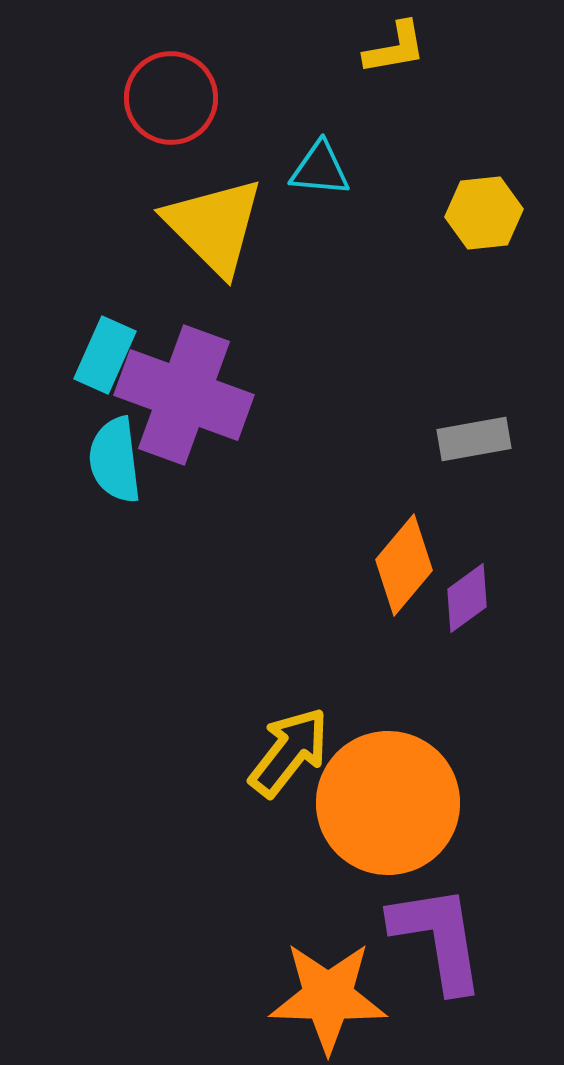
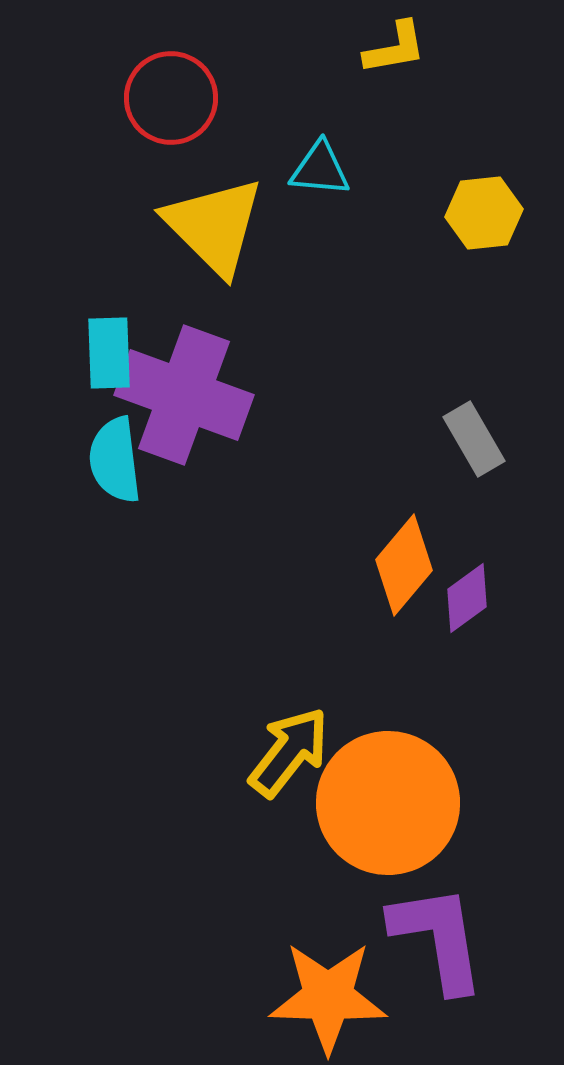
cyan rectangle: moved 4 px right, 2 px up; rotated 26 degrees counterclockwise
gray rectangle: rotated 70 degrees clockwise
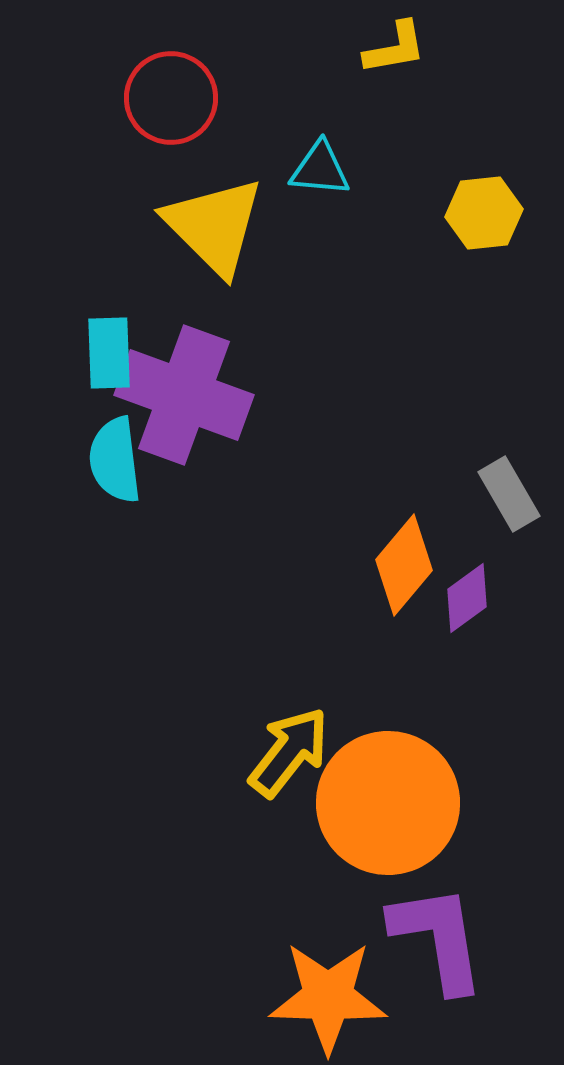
gray rectangle: moved 35 px right, 55 px down
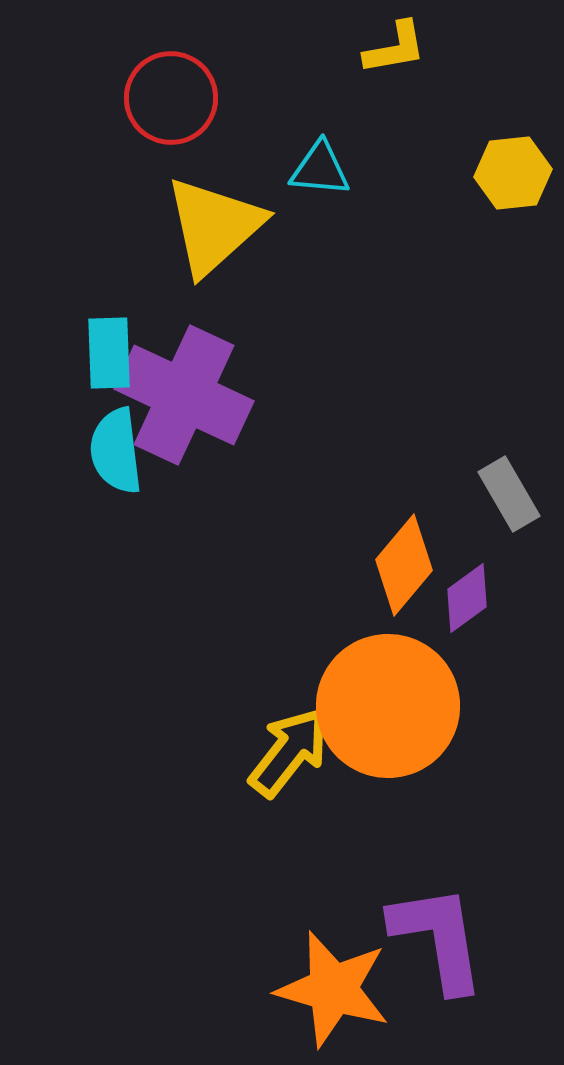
yellow hexagon: moved 29 px right, 40 px up
yellow triangle: rotated 33 degrees clockwise
purple cross: rotated 5 degrees clockwise
cyan semicircle: moved 1 px right, 9 px up
orange circle: moved 97 px up
orange star: moved 5 px right, 8 px up; rotated 14 degrees clockwise
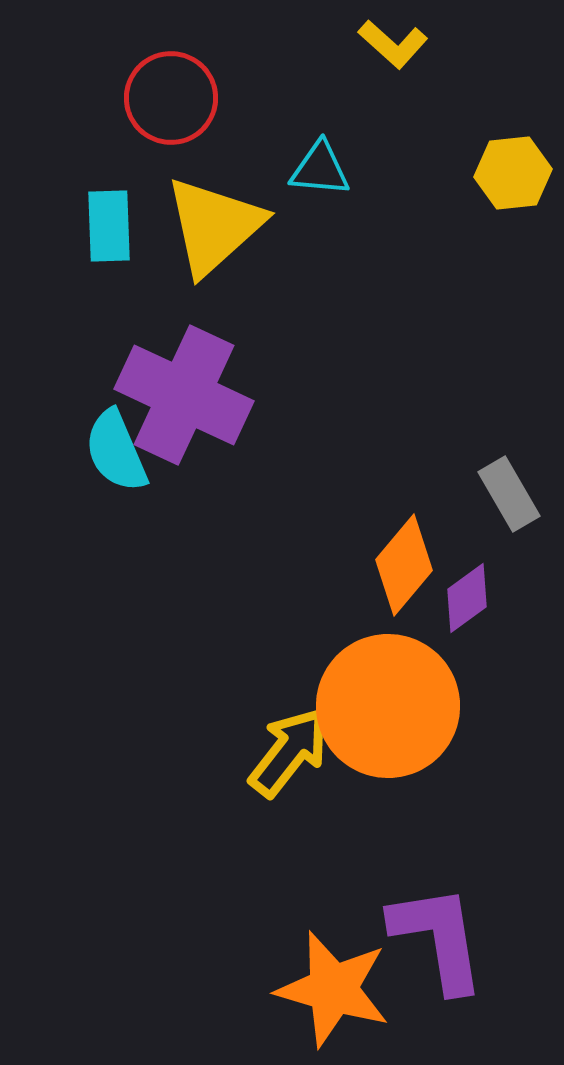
yellow L-shape: moved 2 px left, 4 px up; rotated 52 degrees clockwise
cyan rectangle: moved 127 px up
cyan semicircle: rotated 16 degrees counterclockwise
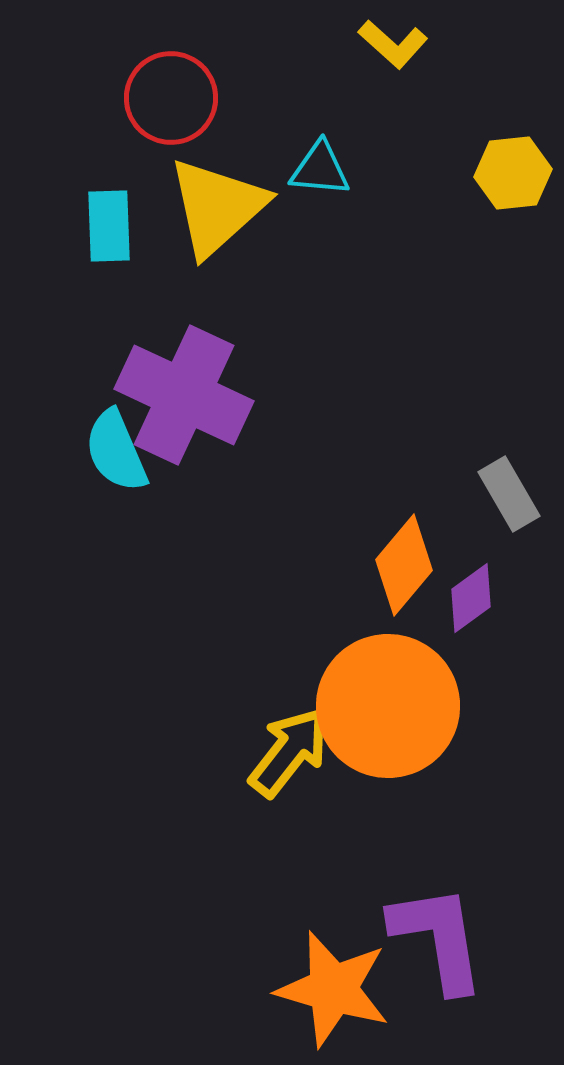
yellow triangle: moved 3 px right, 19 px up
purple diamond: moved 4 px right
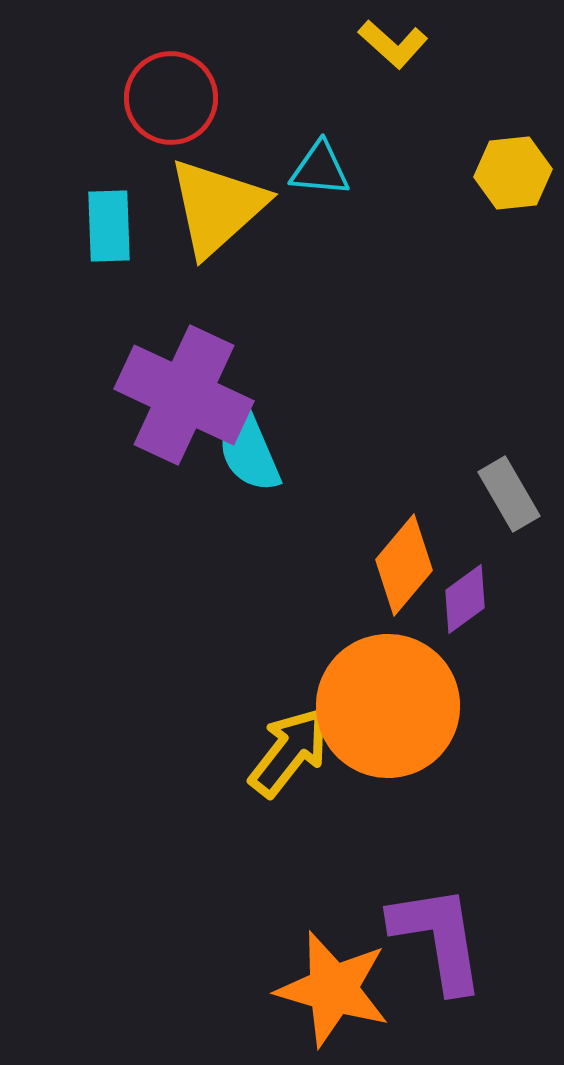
cyan semicircle: moved 133 px right
purple diamond: moved 6 px left, 1 px down
